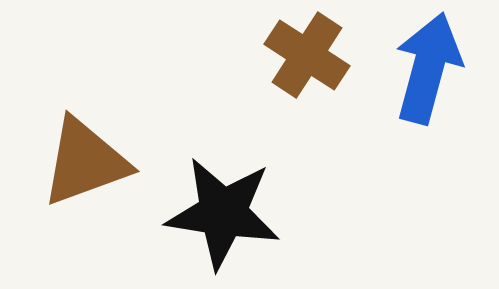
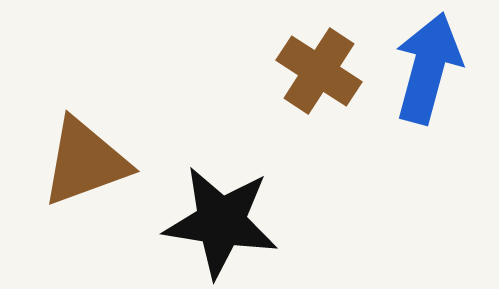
brown cross: moved 12 px right, 16 px down
black star: moved 2 px left, 9 px down
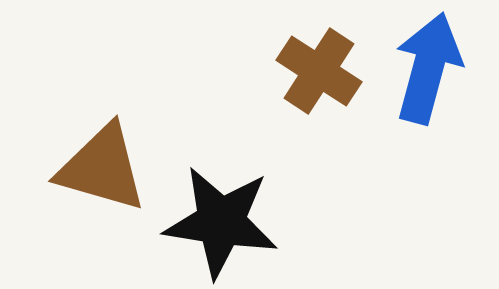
brown triangle: moved 17 px right, 6 px down; rotated 36 degrees clockwise
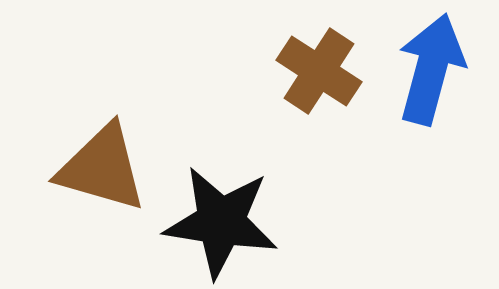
blue arrow: moved 3 px right, 1 px down
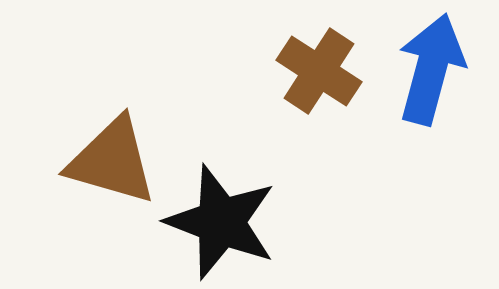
brown triangle: moved 10 px right, 7 px up
black star: rotated 12 degrees clockwise
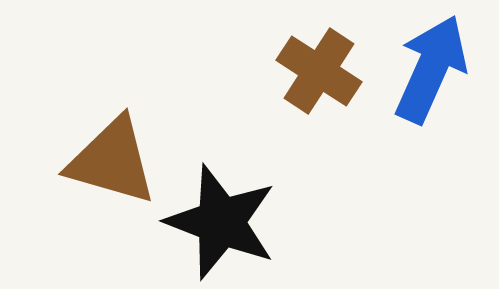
blue arrow: rotated 9 degrees clockwise
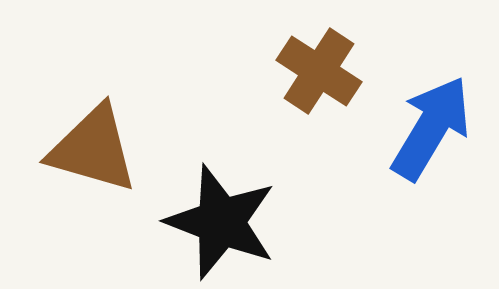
blue arrow: moved 59 px down; rotated 7 degrees clockwise
brown triangle: moved 19 px left, 12 px up
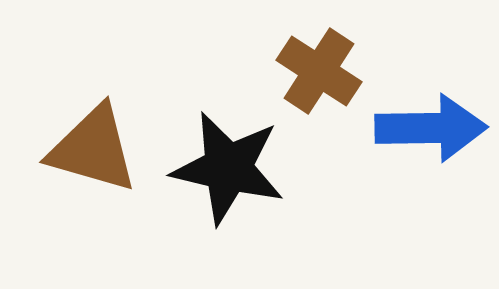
blue arrow: rotated 58 degrees clockwise
black star: moved 7 px right, 54 px up; rotated 8 degrees counterclockwise
